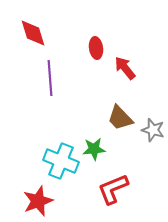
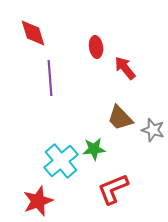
red ellipse: moved 1 px up
cyan cross: rotated 28 degrees clockwise
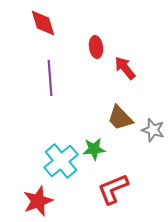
red diamond: moved 10 px right, 10 px up
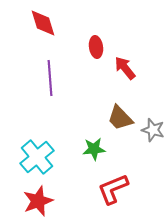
cyan cross: moved 24 px left, 4 px up
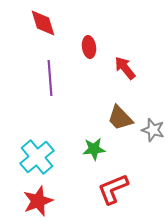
red ellipse: moved 7 px left
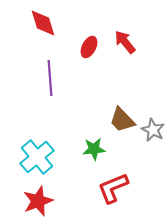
red ellipse: rotated 35 degrees clockwise
red arrow: moved 26 px up
brown trapezoid: moved 2 px right, 2 px down
gray star: rotated 10 degrees clockwise
red L-shape: moved 1 px up
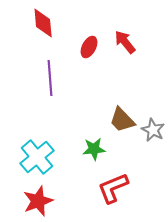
red diamond: rotated 12 degrees clockwise
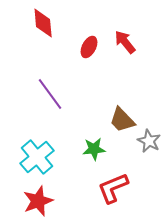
purple line: moved 16 px down; rotated 32 degrees counterclockwise
gray star: moved 4 px left, 11 px down
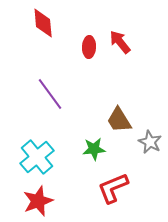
red arrow: moved 5 px left
red ellipse: rotated 25 degrees counterclockwise
brown trapezoid: moved 3 px left; rotated 12 degrees clockwise
gray star: moved 1 px right, 1 px down
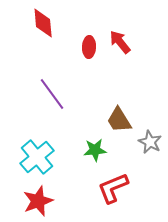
purple line: moved 2 px right
green star: moved 1 px right, 1 px down
